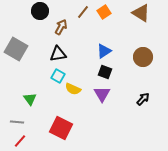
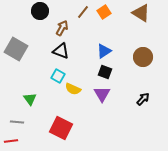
brown arrow: moved 1 px right, 1 px down
black triangle: moved 3 px right, 3 px up; rotated 30 degrees clockwise
red line: moved 9 px left; rotated 40 degrees clockwise
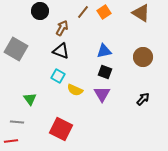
blue triangle: rotated 21 degrees clockwise
yellow semicircle: moved 2 px right, 1 px down
red square: moved 1 px down
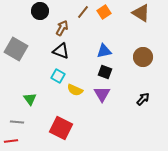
red square: moved 1 px up
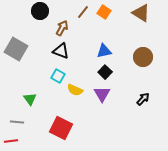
orange square: rotated 24 degrees counterclockwise
black square: rotated 24 degrees clockwise
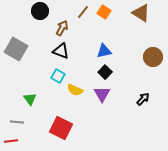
brown circle: moved 10 px right
